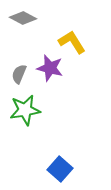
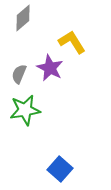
gray diamond: rotated 68 degrees counterclockwise
purple star: rotated 12 degrees clockwise
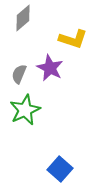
yellow L-shape: moved 1 px right, 3 px up; rotated 140 degrees clockwise
green star: rotated 16 degrees counterclockwise
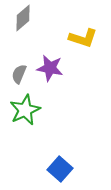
yellow L-shape: moved 10 px right, 1 px up
purple star: rotated 16 degrees counterclockwise
